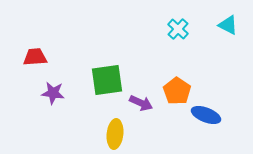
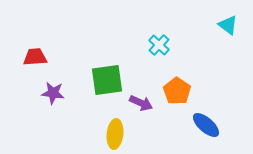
cyan triangle: rotated 10 degrees clockwise
cyan cross: moved 19 px left, 16 px down
blue ellipse: moved 10 px down; rotated 20 degrees clockwise
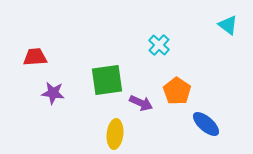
blue ellipse: moved 1 px up
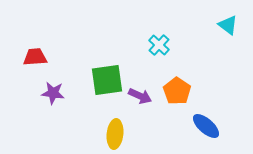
purple arrow: moved 1 px left, 7 px up
blue ellipse: moved 2 px down
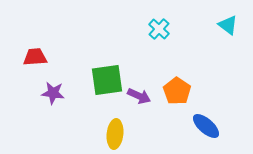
cyan cross: moved 16 px up
purple arrow: moved 1 px left
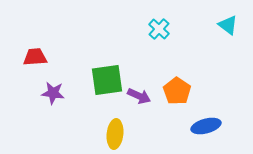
blue ellipse: rotated 56 degrees counterclockwise
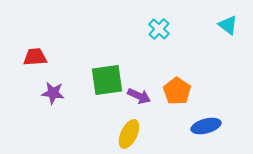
yellow ellipse: moved 14 px right; rotated 20 degrees clockwise
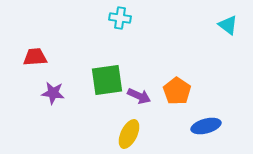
cyan cross: moved 39 px left, 11 px up; rotated 35 degrees counterclockwise
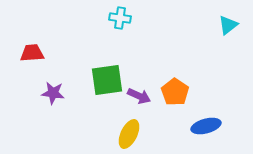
cyan triangle: rotated 45 degrees clockwise
red trapezoid: moved 3 px left, 4 px up
orange pentagon: moved 2 px left, 1 px down
